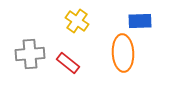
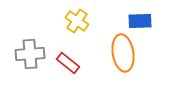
orange ellipse: rotated 6 degrees counterclockwise
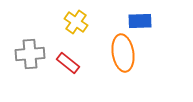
yellow cross: moved 1 px left, 1 px down
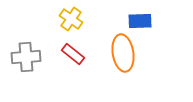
yellow cross: moved 5 px left, 3 px up
gray cross: moved 4 px left, 3 px down
red rectangle: moved 5 px right, 9 px up
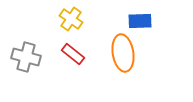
gray cross: rotated 20 degrees clockwise
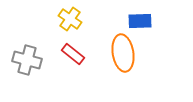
yellow cross: moved 1 px left
gray cross: moved 1 px right, 3 px down
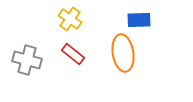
blue rectangle: moved 1 px left, 1 px up
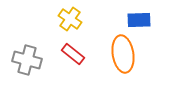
orange ellipse: moved 1 px down
